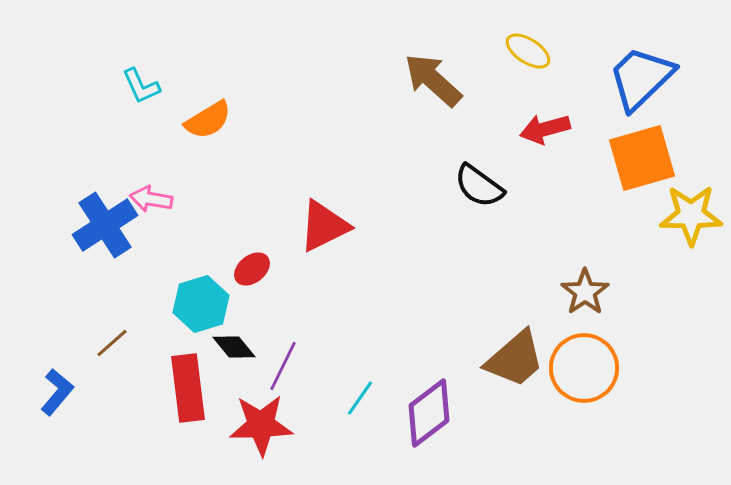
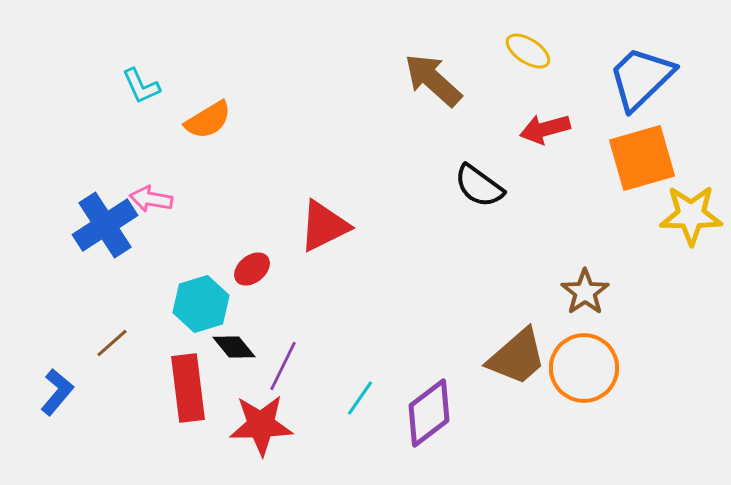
brown trapezoid: moved 2 px right, 2 px up
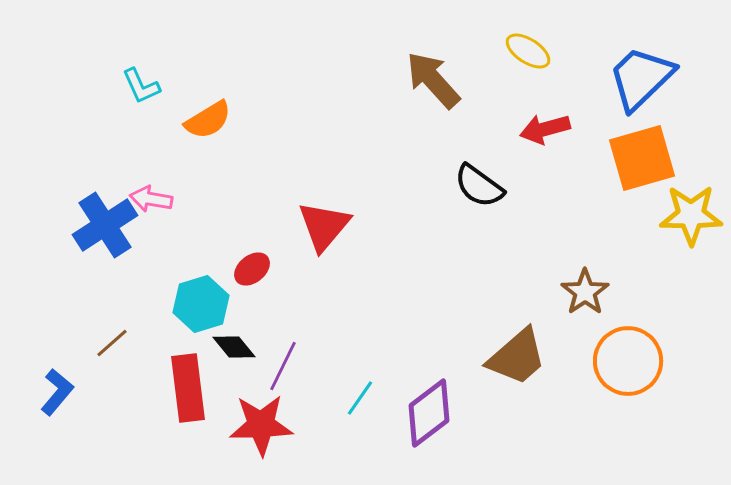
brown arrow: rotated 6 degrees clockwise
red triangle: rotated 24 degrees counterclockwise
orange circle: moved 44 px right, 7 px up
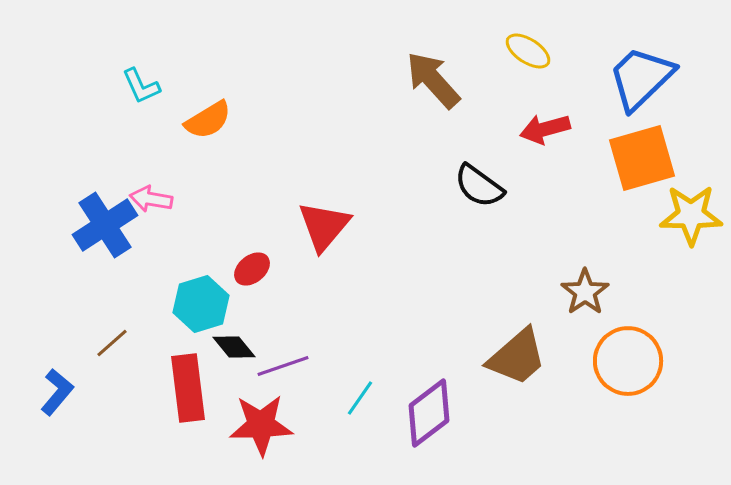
purple line: rotated 45 degrees clockwise
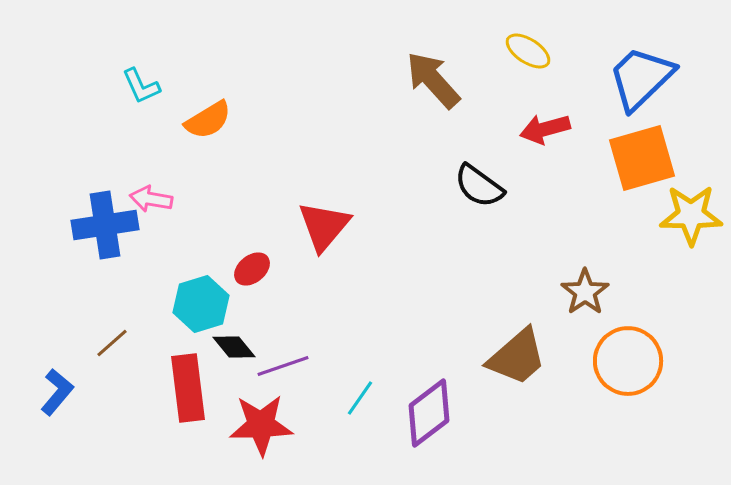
blue cross: rotated 24 degrees clockwise
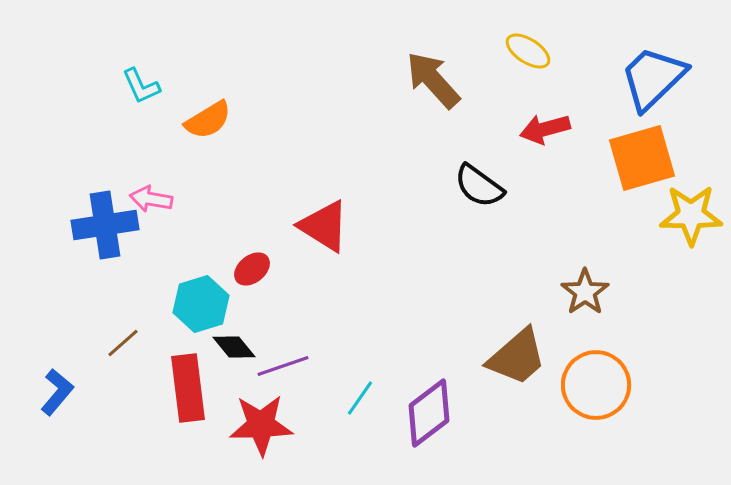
blue trapezoid: moved 12 px right
red triangle: rotated 38 degrees counterclockwise
brown line: moved 11 px right
orange circle: moved 32 px left, 24 px down
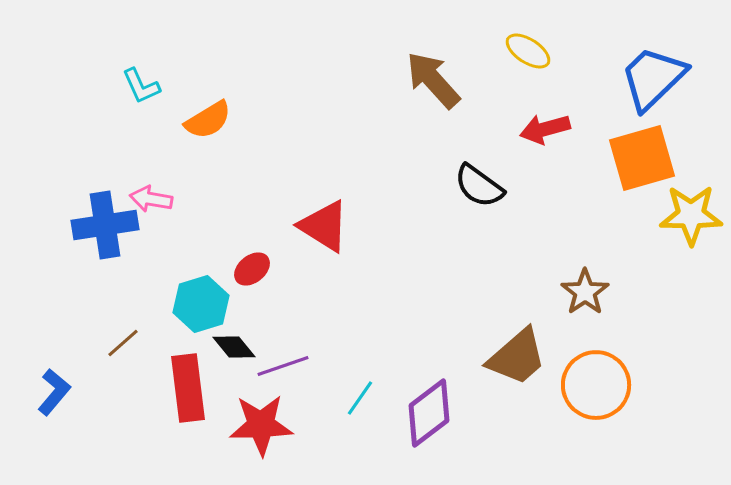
blue L-shape: moved 3 px left
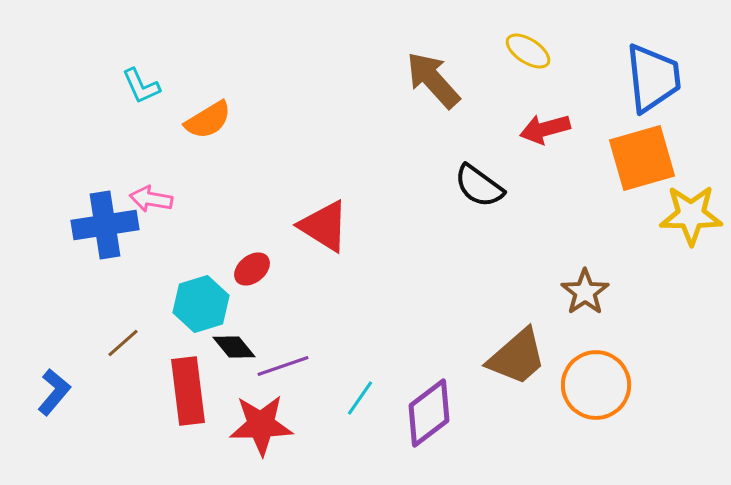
blue trapezoid: rotated 128 degrees clockwise
red rectangle: moved 3 px down
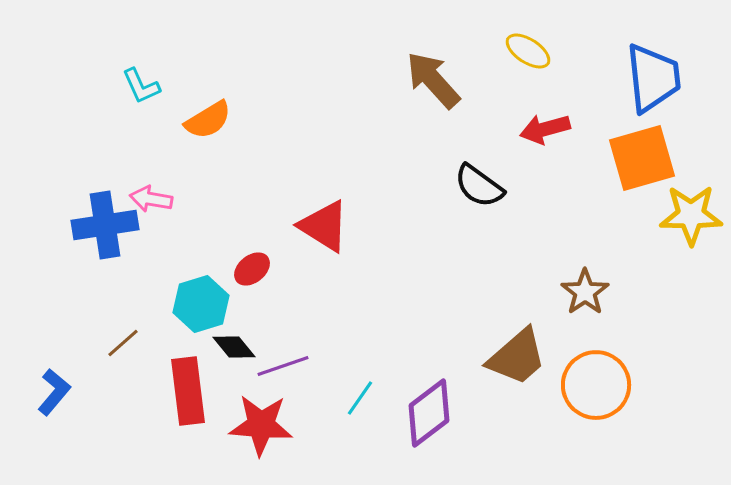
red star: rotated 6 degrees clockwise
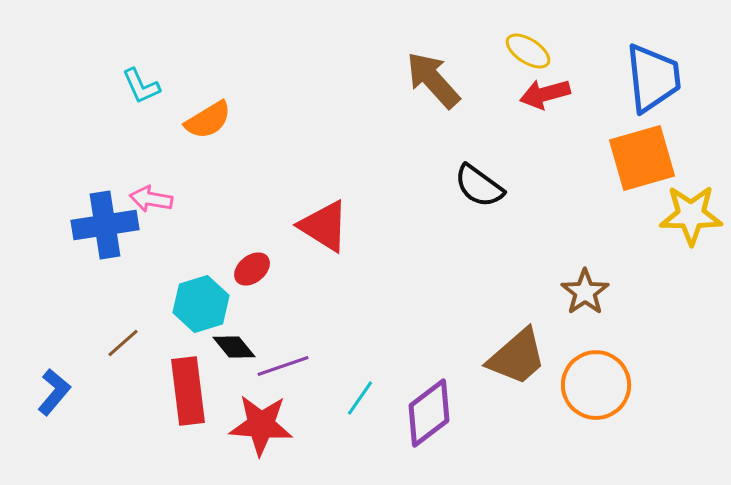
red arrow: moved 35 px up
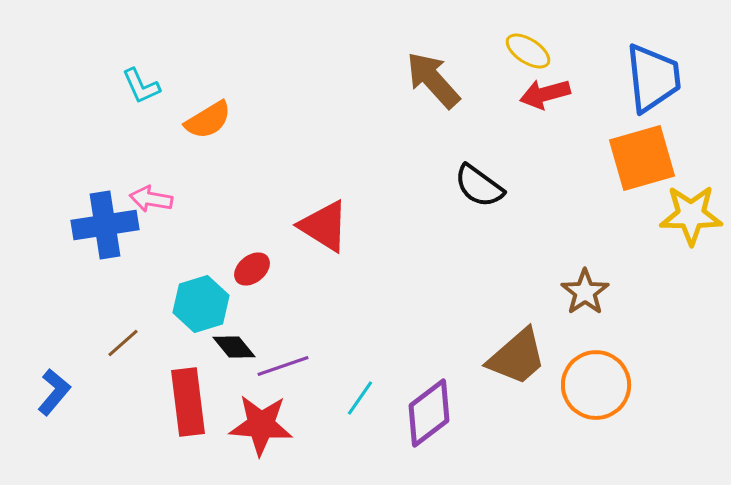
red rectangle: moved 11 px down
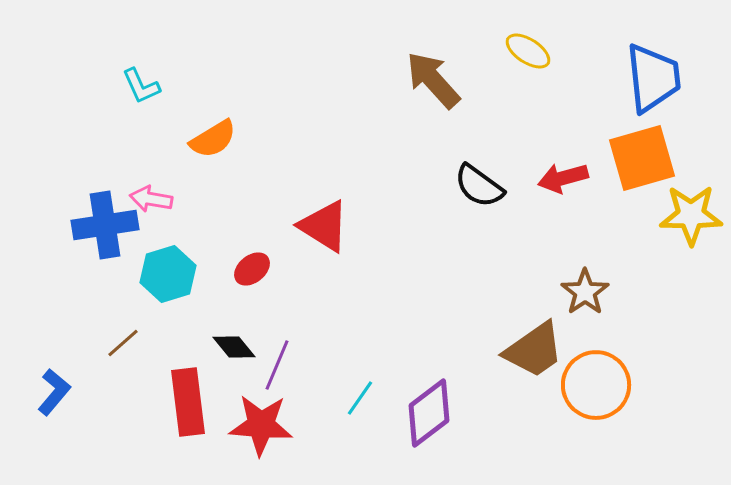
red arrow: moved 18 px right, 84 px down
orange semicircle: moved 5 px right, 19 px down
cyan hexagon: moved 33 px left, 30 px up
brown trapezoid: moved 17 px right, 7 px up; rotated 6 degrees clockwise
purple line: moved 6 px left, 1 px up; rotated 48 degrees counterclockwise
